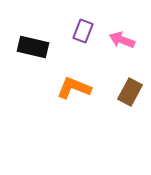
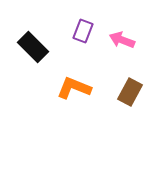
black rectangle: rotated 32 degrees clockwise
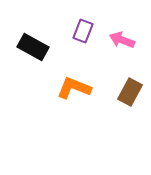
black rectangle: rotated 16 degrees counterclockwise
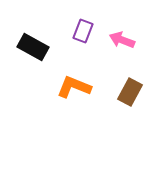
orange L-shape: moved 1 px up
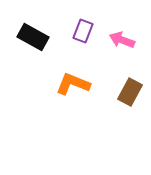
black rectangle: moved 10 px up
orange L-shape: moved 1 px left, 3 px up
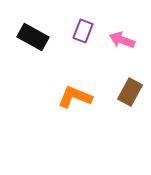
orange L-shape: moved 2 px right, 13 px down
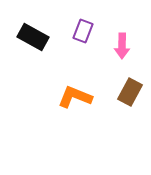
pink arrow: moved 6 px down; rotated 110 degrees counterclockwise
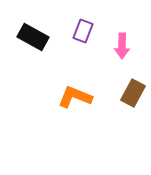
brown rectangle: moved 3 px right, 1 px down
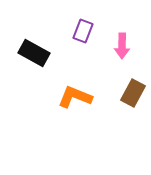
black rectangle: moved 1 px right, 16 px down
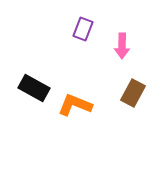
purple rectangle: moved 2 px up
black rectangle: moved 35 px down
orange L-shape: moved 8 px down
